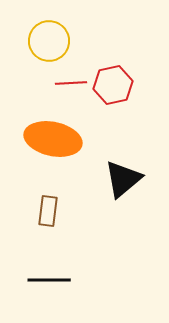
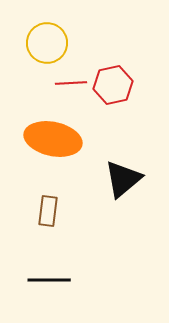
yellow circle: moved 2 px left, 2 px down
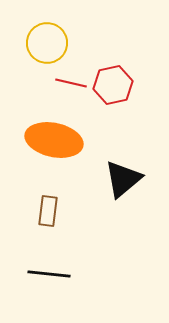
red line: rotated 16 degrees clockwise
orange ellipse: moved 1 px right, 1 px down
black line: moved 6 px up; rotated 6 degrees clockwise
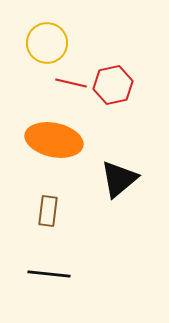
black triangle: moved 4 px left
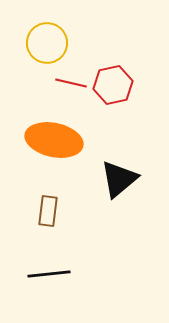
black line: rotated 12 degrees counterclockwise
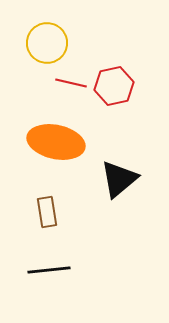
red hexagon: moved 1 px right, 1 px down
orange ellipse: moved 2 px right, 2 px down
brown rectangle: moved 1 px left, 1 px down; rotated 16 degrees counterclockwise
black line: moved 4 px up
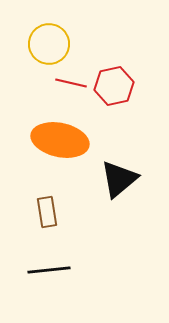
yellow circle: moved 2 px right, 1 px down
orange ellipse: moved 4 px right, 2 px up
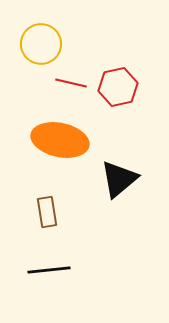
yellow circle: moved 8 px left
red hexagon: moved 4 px right, 1 px down
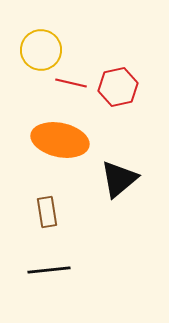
yellow circle: moved 6 px down
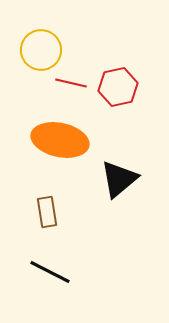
black line: moved 1 px right, 2 px down; rotated 33 degrees clockwise
